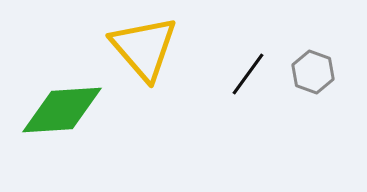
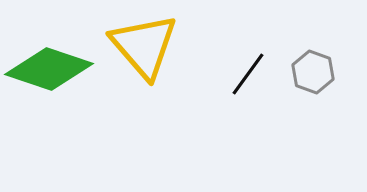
yellow triangle: moved 2 px up
green diamond: moved 13 px left, 41 px up; rotated 22 degrees clockwise
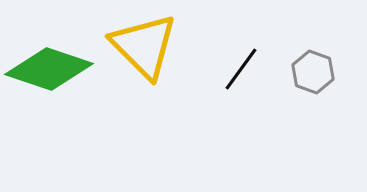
yellow triangle: rotated 4 degrees counterclockwise
black line: moved 7 px left, 5 px up
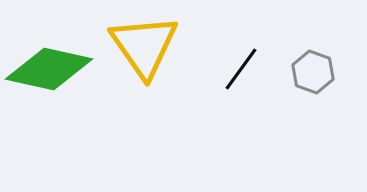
yellow triangle: rotated 10 degrees clockwise
green diamond: rotated 6 degrees counterclockwise
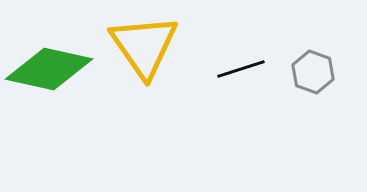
black line: rotated 36 degrees clockwise
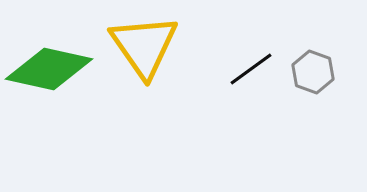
black line: moved 10 px right; rotated 18 degrees counterclockwise
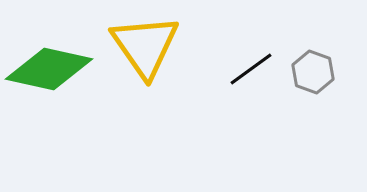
yellow triangle: moved 1 px right
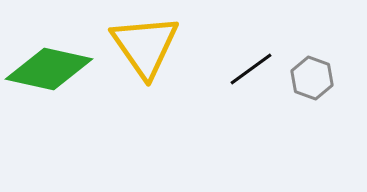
gray hexagon: moved 1 px left, 6 px down
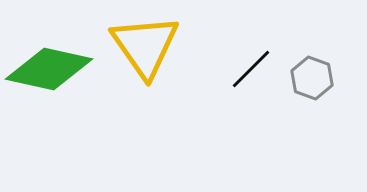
black line: rotated 9 degrees counterclockwise
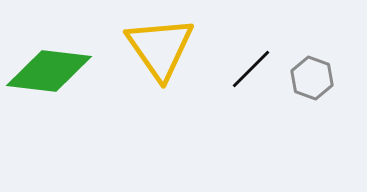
yellow triangle: moved 15 px right, 2 px down
green diamond: moved 2 px down; rotated 6 degrees counterclockwise
